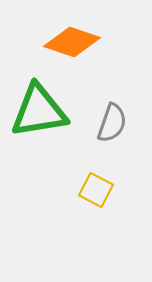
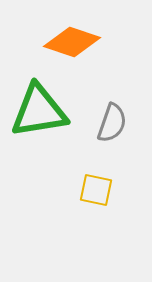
yellow square: rotated 16 degrees counterclockwise
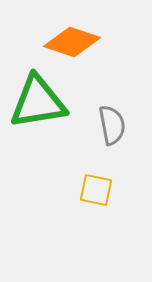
green triangle: moved 1 px left, 9 px up
gray semicircle: moved 2 px down; rotated 30 degrees counterclockwise
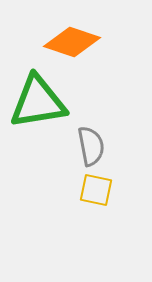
gray semicircle: moved 21 px left, 21 px down
